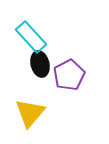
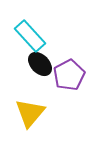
cyan rectangle: moved 1 px left, 1 px up
black ellipse: rotated 30 degrees counterclockwise
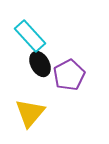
black ellipse: rotated 15 degrees clockwise
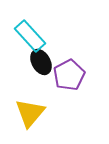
black ellipse: moved 1 px right, 2 px up
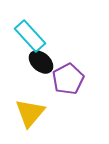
black ellipse: rotated 20 degrees counterclockwise
purple pentagon: moved 1 px left, 4 px down
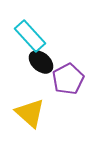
yellow triangle: rotated 28 degrees counterclockwise
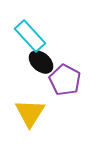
purple pentagon: moved 3 px left, 1 px down; rotated 16 degrees counterclockwise
yellow triangle: rotated 20 degrees clockwise
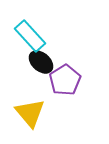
purple pentagon: rotated 12 degrees clockwise
yellow triangle: rotated 12 degrees counterclockwise
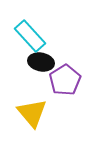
black ellipse: rotated 30 degrees counterclockwise
yellow triangle: moved 2 px right
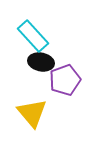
cyan rectangle: moved 3 px right
purple pentagon: rotated 12 degrees clockwise
